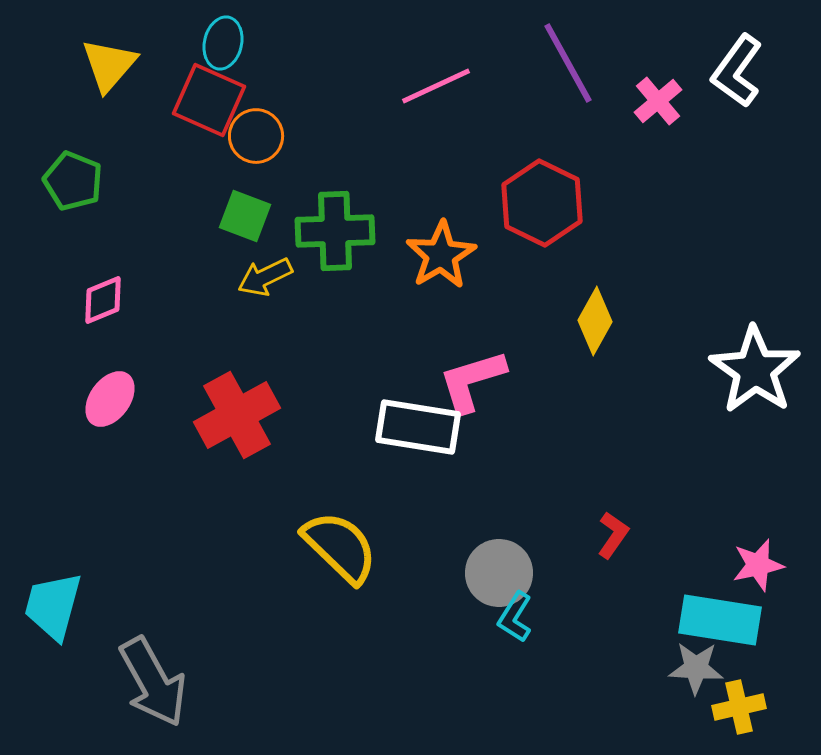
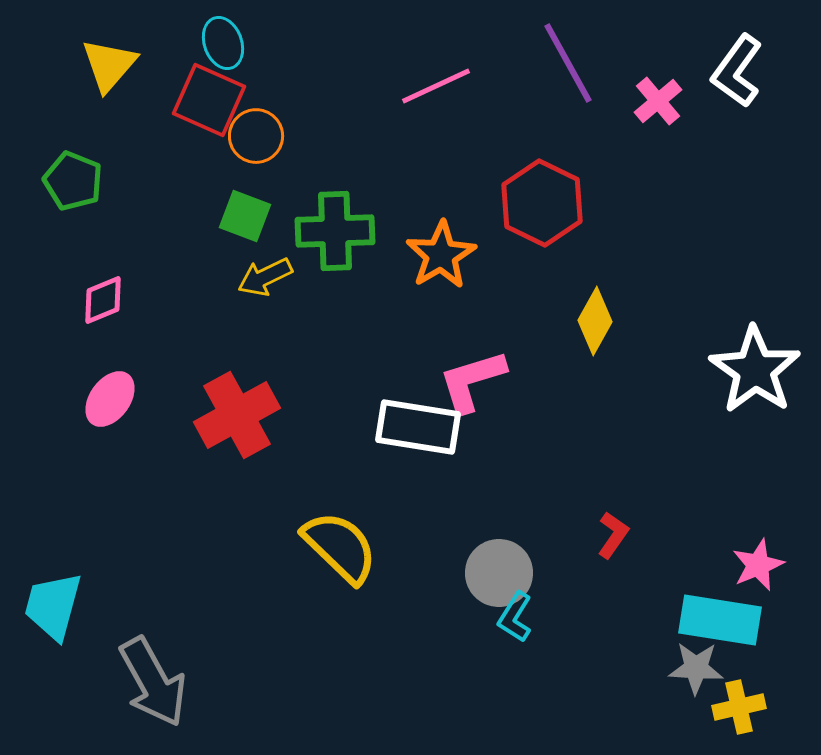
cyan ellipse: rotated 33 degrees counterclockwise
pink star: rotated 10 degrees counterclockwise
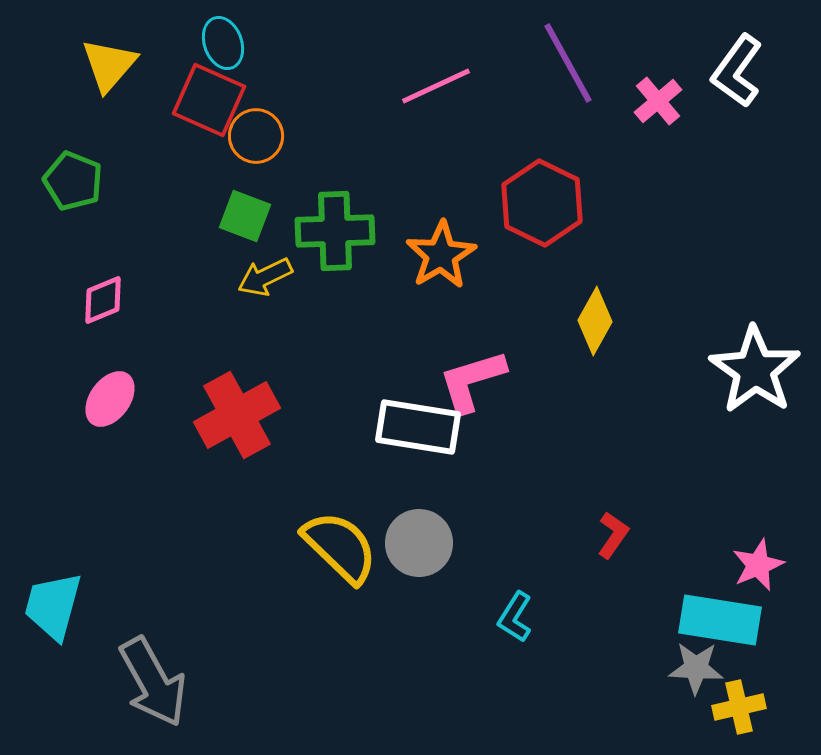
gray circle: moved 80 px left, 30 px up
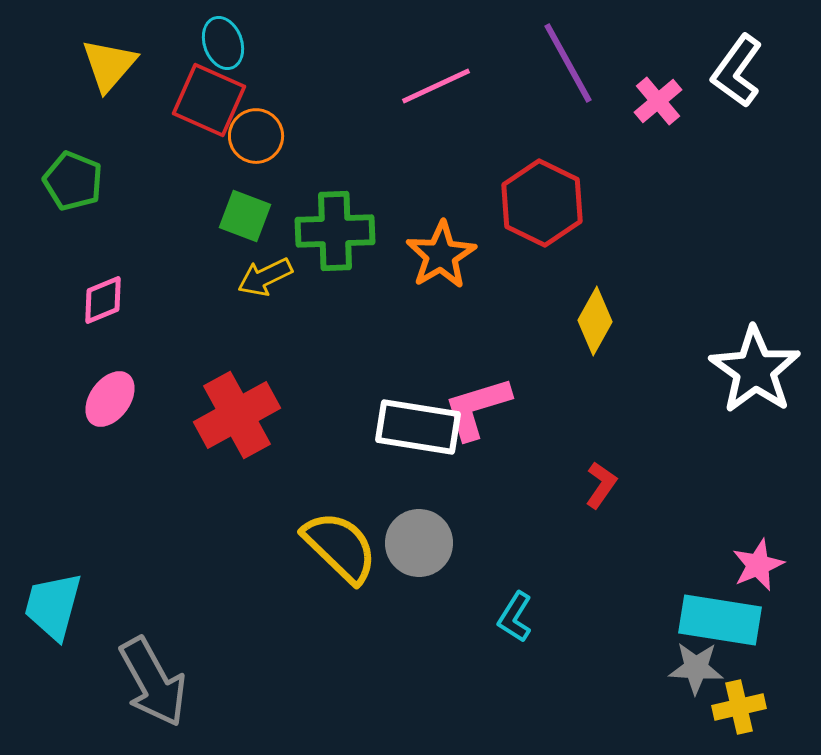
pink L-shape: moved 5 px right, 27 px down
red L-shape: moved 12 px left, 50 px up
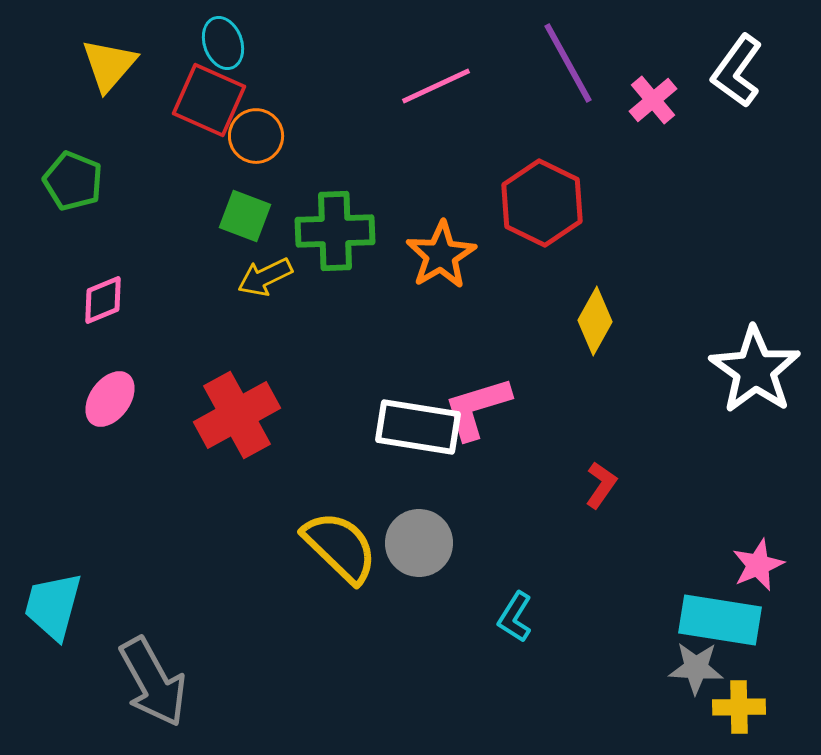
pink cross: moved 5 px left, 1 px up
yellow cross: rotated 12 degrees clockwise
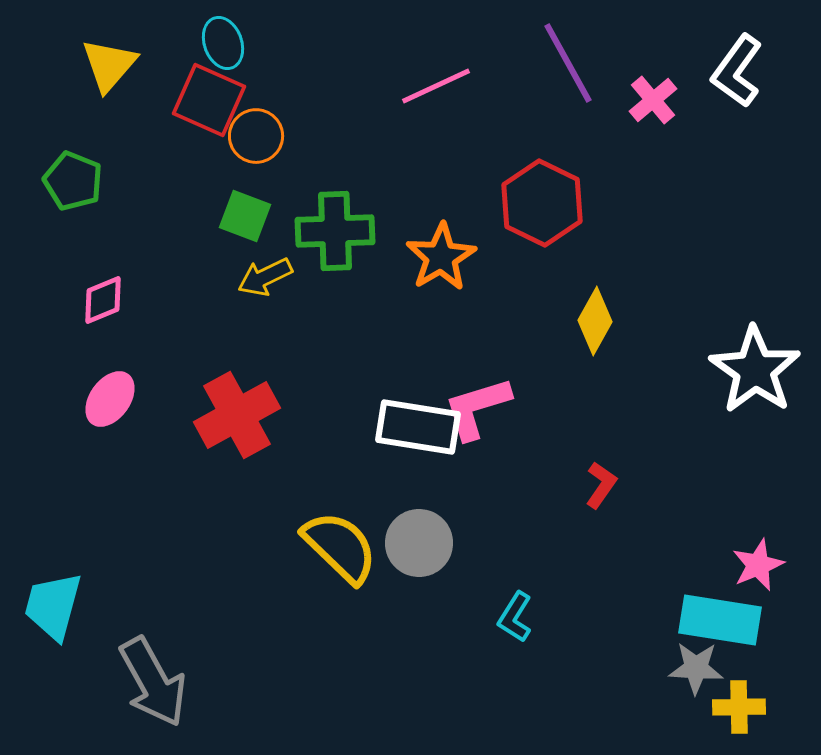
orange star: moved 2 px down
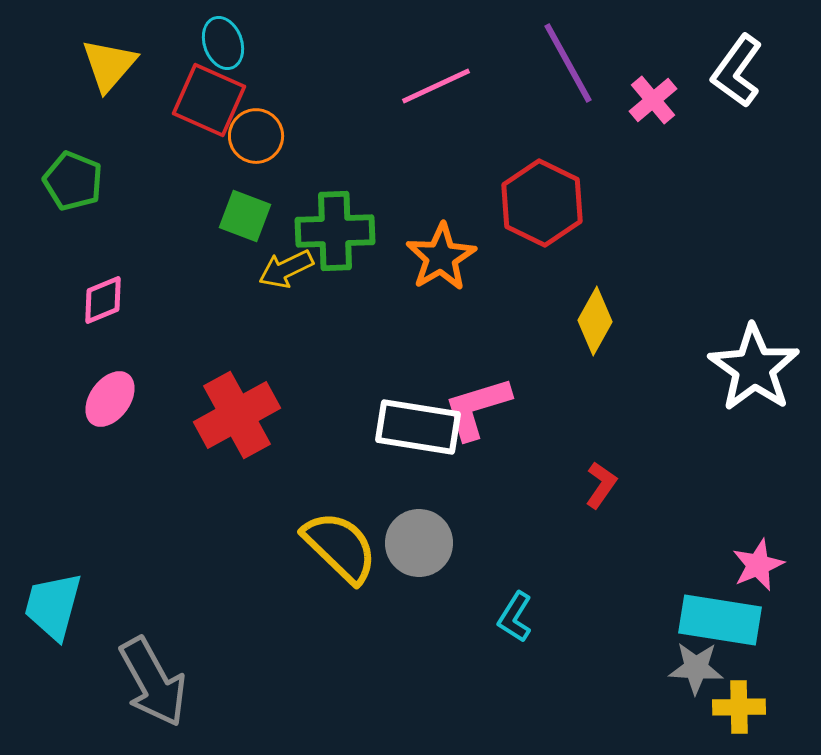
yellow arrow: moved 21 px right, 8 px up
white star: moved 1 px left, 2 px up
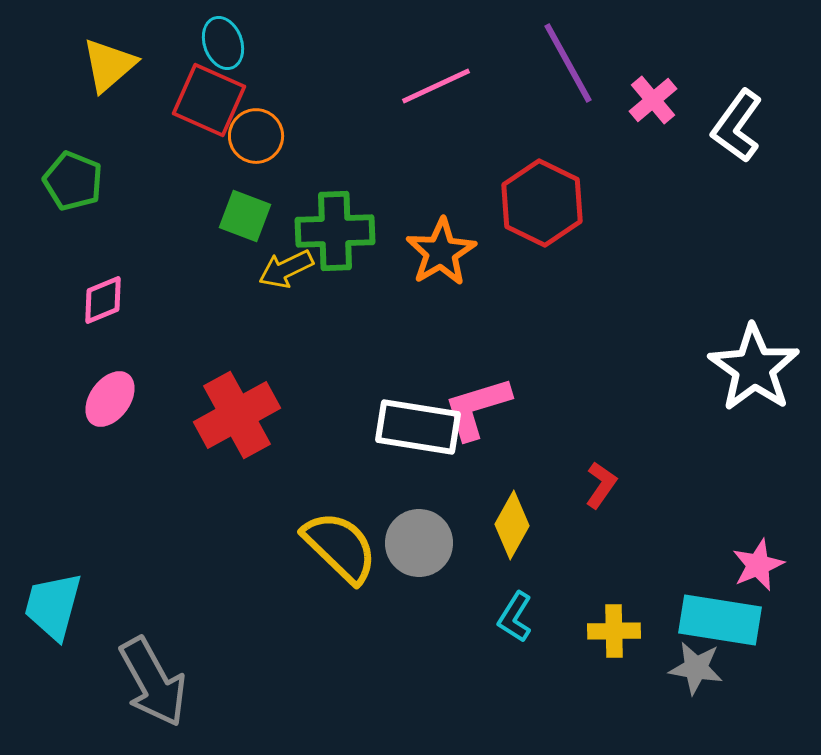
yellow triangle: rotated 8 degrees clockwise
white L-shape: moved 55 px down
orange star: moved 5 px up
yellow diamond: moved 83 px left, 204 px down
gray star: rotated 6 degrees clockwise
yellow cross: moved 125 px left, 76 px up
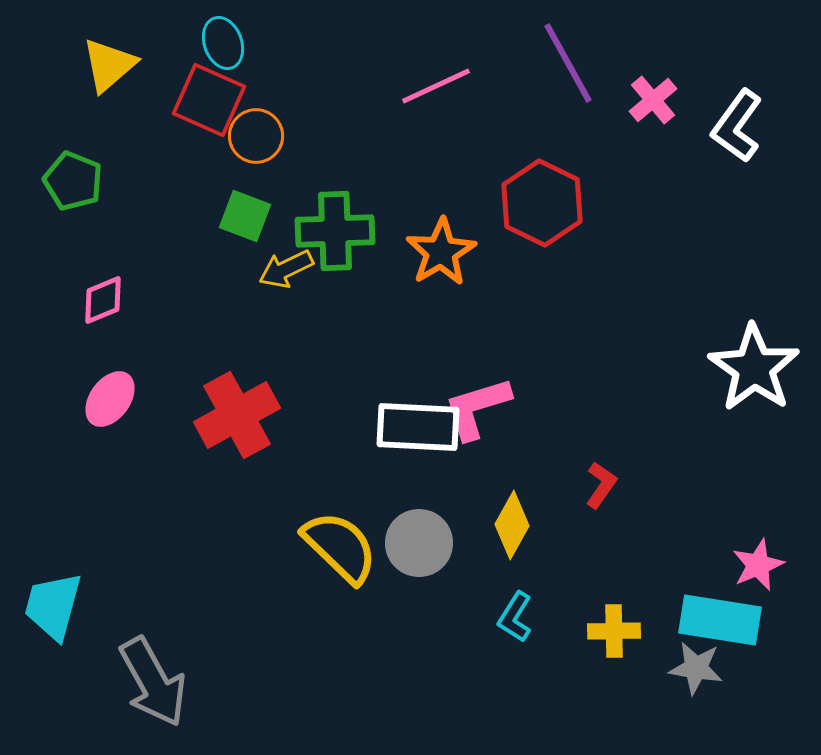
white rectangle: rotated 6 degrees counterclockwise
